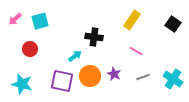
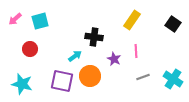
pink line: rotated 56 degrees clockwise
purple star: moved 15 px up
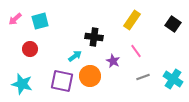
pink line: rotated 32 degrees counterclockwise
purple star: moved 1 px left, 2 px down
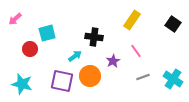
cyan square: moved 7 px right, 12 px down
purple star: rotated 16 degrees clockwise
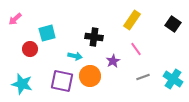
pink line: moved 2 px up
cyan arrow: rotated 48 degrees clockwise
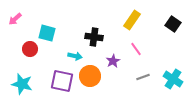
cyan square: rotated 30 degrees clockwise
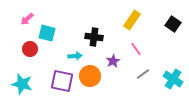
pink arrow: moved 12 px right
cyan arrow: rotated 16 degrees counterclockwise
gray line: moved 3 px up; rotated 16 degrees counterclockwise
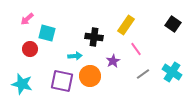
yellow rectangle: moved 6 px left, 5 px down
cyan cross: moved 1 px left, 7 px up
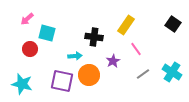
orange circle: moved 1 px left, 1 px up
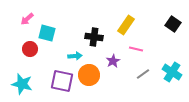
pink line: rotated 40 degrees counterclockwise
